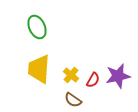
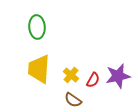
green ellipse: rotated 20 degrees clockwise
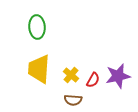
brown semicircle: rotated 30 degrees counterclockwise
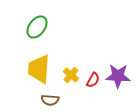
green ellipse: rotated 40 degrees clockwise
purple star: rotated 15 degrees clockwise
brown semicircle: moved 23 px left
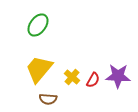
green ellipse: moved 1 px right, 2 px up
yellow trapezoid: rotated 36 degrees clockwise
yellow cross: moved 1 px right, 2 px down
brown semicircle: moved 2 px left, 1 px up
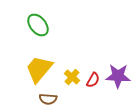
green ellipse: rotated 75 degrees counterclockwise
